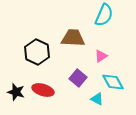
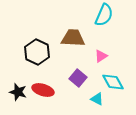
black star: moved 2 px right
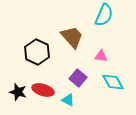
brown trapezoid: moved 1 px left, 1 px up; rotated 45 degrees clockwise
pink triangle: rotated 40 degrees clockwise
cyan triangle: moved 29 px left, 1 px down
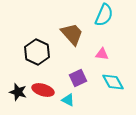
brown trapezoid: moved 3 px up
pink triangle: moved 1 px right, 2 px up
purple square: rotated 24 degrees clockwise
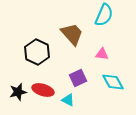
black star: rotated 30 degrees counterclockwise
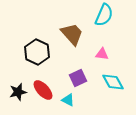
red ellipse: rotated 30 degrees clockwise
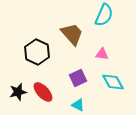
red ellipse: moved 2 px down
cyan triangle: moved 10 px right, 5 px down
